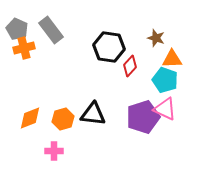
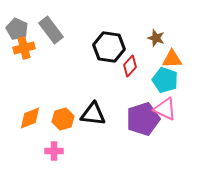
purple pentagon: moved 2 px down
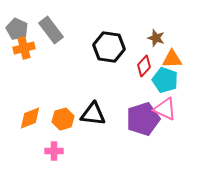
red diamond: moved 14 px right
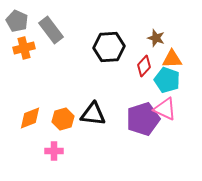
gray pentagon: moved 8 px up
black hexagon: rotated 12 degrees counterclockwise
cyan pentagon: moved 2 px right
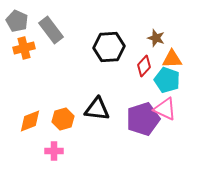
black triangle: moved 4 px right, 5 px up
orange diamond: moved 3 px down
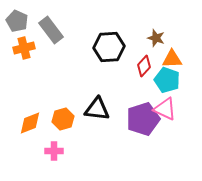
orange diamond: moved 2 px down
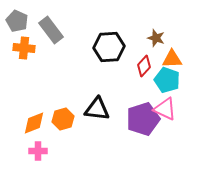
orange cross: rotated 20 degrees clockwise
orange diamond: moved 4 px right
pink cross: moved 16 px left
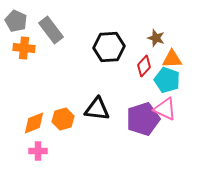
gray pentagon: moved 1 px left
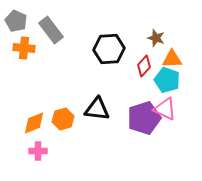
black hexagon: moved 2 px down
purple pentagon: moved 1 px right, 1 px up
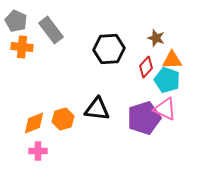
orange cross: moved 2 px left, 1 px up
orange triangle: moved 1 px down
red diamond: moved 2 px right, 1 px down
